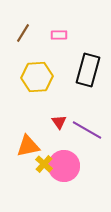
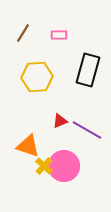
red triangle: moved 1 px right, 1 px up; rotated 42 degrees clockwise
orange triangle: rotated 30 degrees clockwise
yellow cross: moved 2 px down
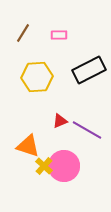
black rectangle: moved 1 px right; rotated 48 degrees clockwise
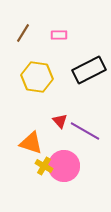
yellow hexagon: rotated 12 degrees clockwise
red triangle: rotated 49 degrees counterclockwise
purple line: moved 2 px left, 1 px down
orange triangle: moved 3 px right, 3 px up
yellow cross: rotated 12 degrees counterclockwise
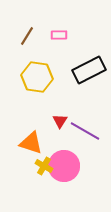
brown line: moved 4 px right, 3 px down
red triangle: rotated 14 degrees clockwise
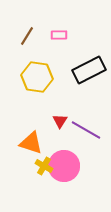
purple line: moved 1 px right, 1 px up
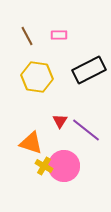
brown line: rotated 60 degrees counterclockwise
purple line: rotated 8 degrees clockwise
